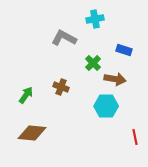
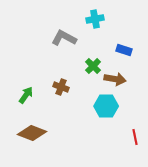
green cross: moved 3 px down
brown diamond: rotated 16 degrees clockwise
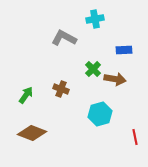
blue rectangle: rotated 21 degrees counterclockwise
green cross: moved 3 px down
brown cross: moved 2 px down
cyan hexagon: moved 6 px left, 8 px down; rotated 15 degrees counterclockwise
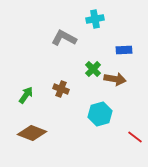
red line: rotated 42 degrees counterclockwise
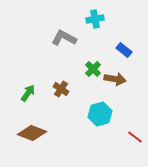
blue rectangle: rotated 42 degrees clockwise
brown cross: rotated 14 degrees clockwise
green arrow: moved 2 px right, 2 px up
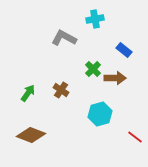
brown arrow: moved 1 px up; rotated 10 degrees counterclockwise
brown cross: moved 1 px down
brown diamond: moved 1 px left, 2 px down
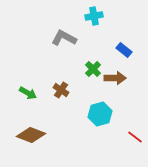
cyan cross: moved 1 px left, 3 px up
green arrow: rotated 84 degrees clockwise
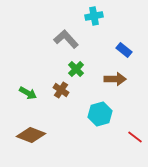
gray L-shape: moved 2 px right, 1 px down; rotated 20 degrees clockwise
green cross: moved 17 px left
brown arrow: moved 1 px down
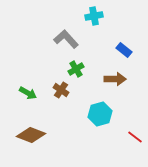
green cross: rotated 14 degrees clockwise
